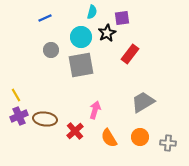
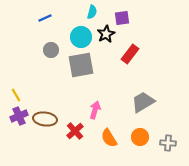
black star: moved 1 px left, 1 px down
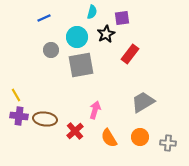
blue line: moved 1 px left
cyan circle: moved 4 px left
purple cross: rotated 30 degrees clockwise
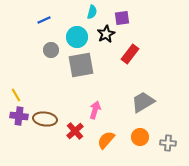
blue line: moved 2 px down
orange semicircle: moved 3 px left, 2 px down; rotated 72 degrees clockwise
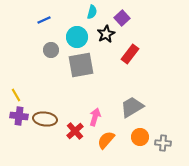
purple square: rotated 35 degrees counterclockwise
gray trapezoid: moved 11 px left, 5 px down
pink arrow: moved 7 px down
gray cross: moved 5 px left
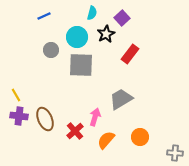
cyan semicircle: moved 1 px down
blue line: moved 4 px up
gray square: rotated 12 degrees clockwise
gray trapezoid: moved 11 px left, 8 px up
brown ellipse: rotated 60 degrees clockwise
gray cross: moved 12 px right, 10 px down
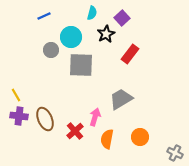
cyan circle: moved 6 px left
orange semicircle: moved 1 px right, 1 px up; rotated 30 degrees counterclockwise
gray cross: rotated 21 degrees clockwise
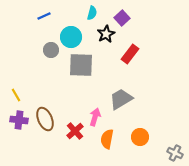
purple cross: moved 4 px down
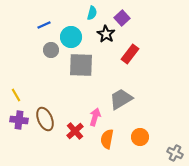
blue line: moved 9 px down
black star: rotated 12 degrees counterclockwise
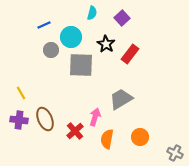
black star: moved 10 px down
yellow line: moved 5 px right, 2 px up
